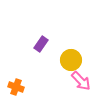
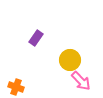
purple rectangle: moved 5 px left, 6 px up
yellow circle: moved 1 px left
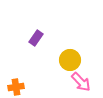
pink arrow: moved 1 px down
orange cross: rotated 28 degrees counterclockwise
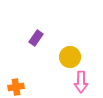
yellow circle: moved 3 px up
pink arrow: rotated 45 degrees clockwise
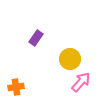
yellow circle: moved 2 px down
pink arrow: rotated 140 degrees counterclockwise
